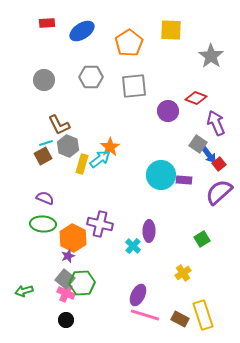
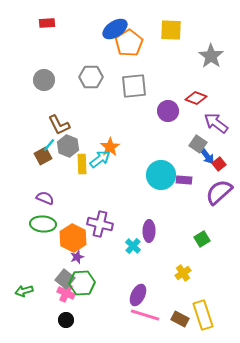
blue ellipse at (82, 31): moved 33 px right, 2 px up
purple arrow at (216, 123): rotated 30 degrees counterclockwise
cyan line at (46, 143): moved 3 px right, 2 px down; rotated 32 degrees counterclockwise
blue arrow at (209, 155): moved 2 px left, 1 px down
yellow rectangle at (82, 164): rotated 18 degrees counterclockwise
purple star at (68, 256): moved 9 px right, 1 px down
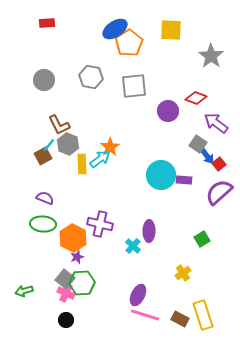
gray hexagon at (91, 77): rotated 10 degrees clockwise
gray hexagon at (68, 146): moved 2 px up
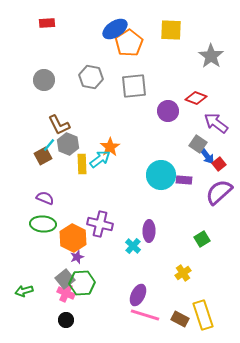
gray square at (65, 279): rotated 12 degrees clockwise
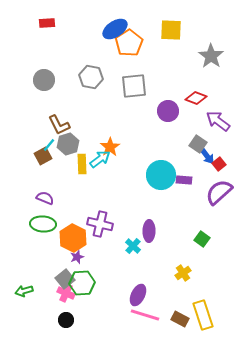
purple arrow at (216, 123): moved 2 px right, 2 px up
gray hexagon at (68, 144): rotated 20 degrees clockwise
green square at (202, 239): rotated 21 degrees counterclockwise
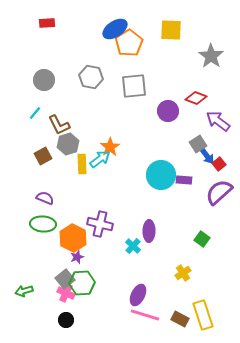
gray square at (198, 144): rotated 24 degrees clockwise
cyan line at (49, 145): moved 14 px left, 32 px up
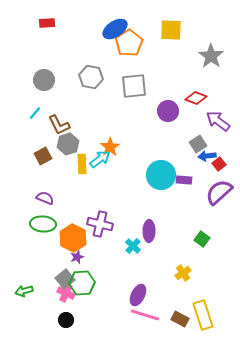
blue arrow at (207, 156): rotated 120 degrees clockwise
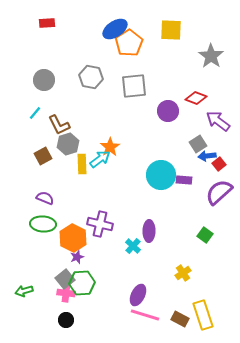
green square at (202, 239): moved 3 px right, 4 px up
pink cross at (66, 293): rotated 18 degrees counterclockwise
